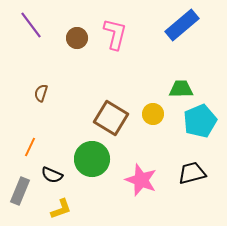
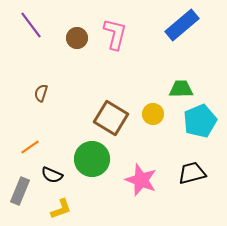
orange line: rotated 30 degrees clockwise
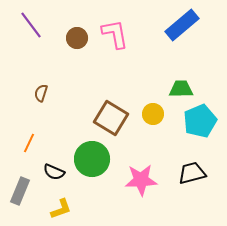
pink L-shape: rotated 24 degrees counterclockwise
orange line: moved 1 px left, 4 px up; rotated 30 degrees counterclockwise
black semicircle: moved 2 px right, 3 px up
pink star: rotated 24 degrees counterclockwise
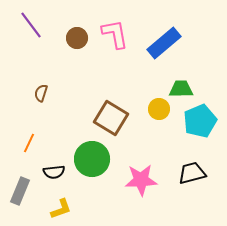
blue rectangle: moved 18 px left, 18 px down
yellow circle: moved 6 px right, 5 px up
black semicircle: rotated 30 degrees counterclockwise
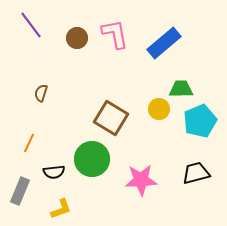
black trapezoid: moved 4 px right
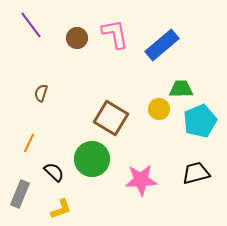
blue rectangle: moved 2 px left, 2 px down
black semicircle: rotated 130 degrees counterclockwise
gray rectangle: moved 3 px down
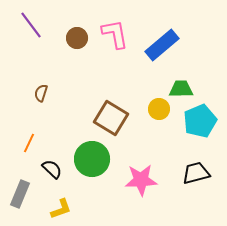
black semicircle: moved 2 px left, 3 px up
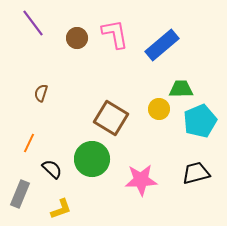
purple line: moved 2 px right, 2 px up
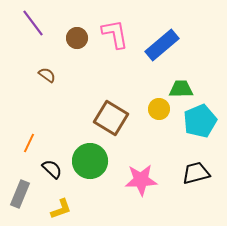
brown semicircle: moved 6 px right, 18 px up; rotated 108 degrees clockwise
green circle: moved 2 px left, 2 px down
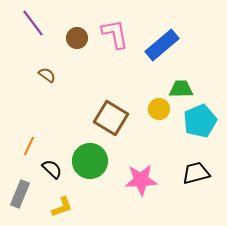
orange line: moved 3 px down
yellow L-shape: moved 1 px right, 2 px up
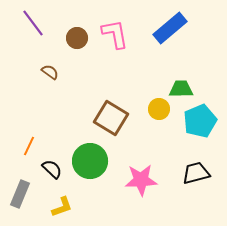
blue rectangle: moved 8 px right, 17 px up
brown semicircle: moved 3 px right, 3 px up
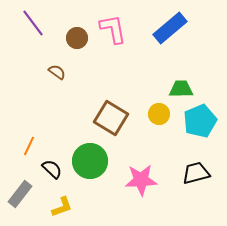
pink L-shape: moved 2 px left, 5 px up
brown semicircle: moved 7 px right
yellow circle: moved 5 px down
gray rectangle: rotated 16 degrees clockwise
